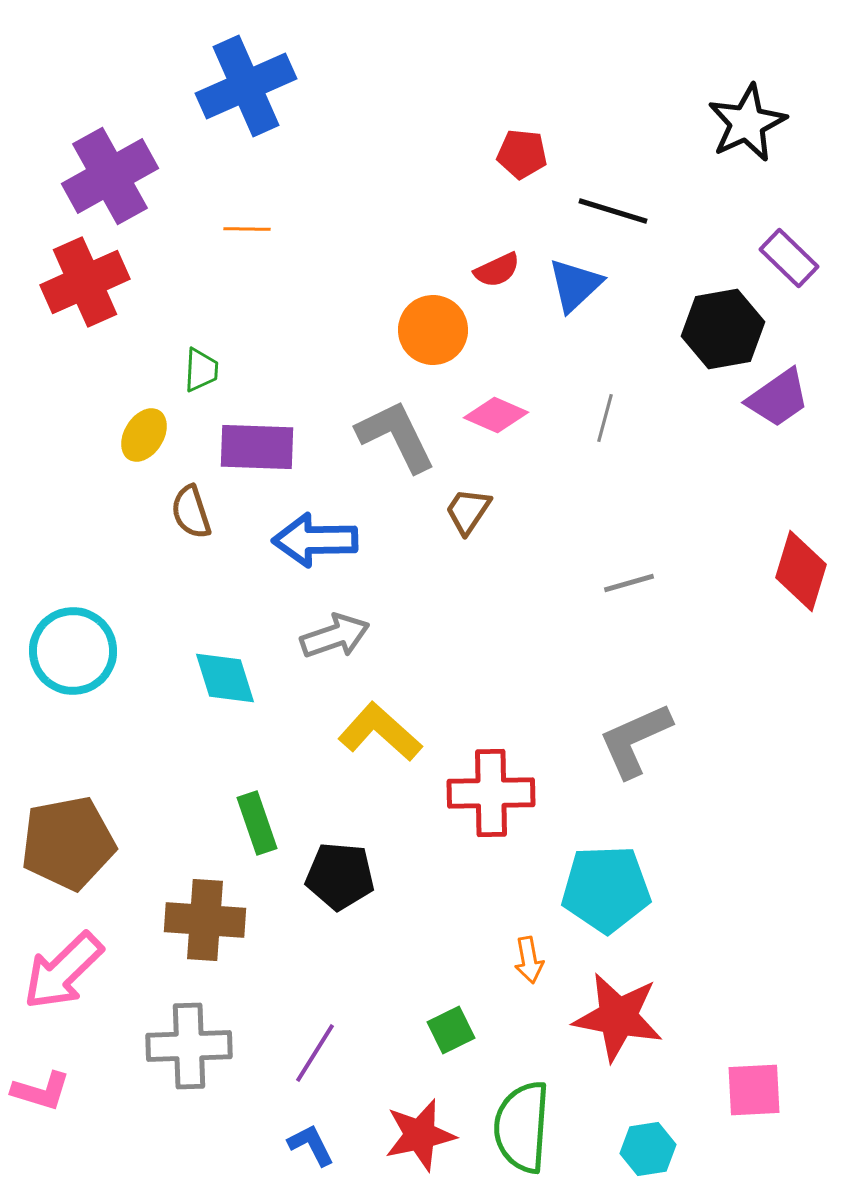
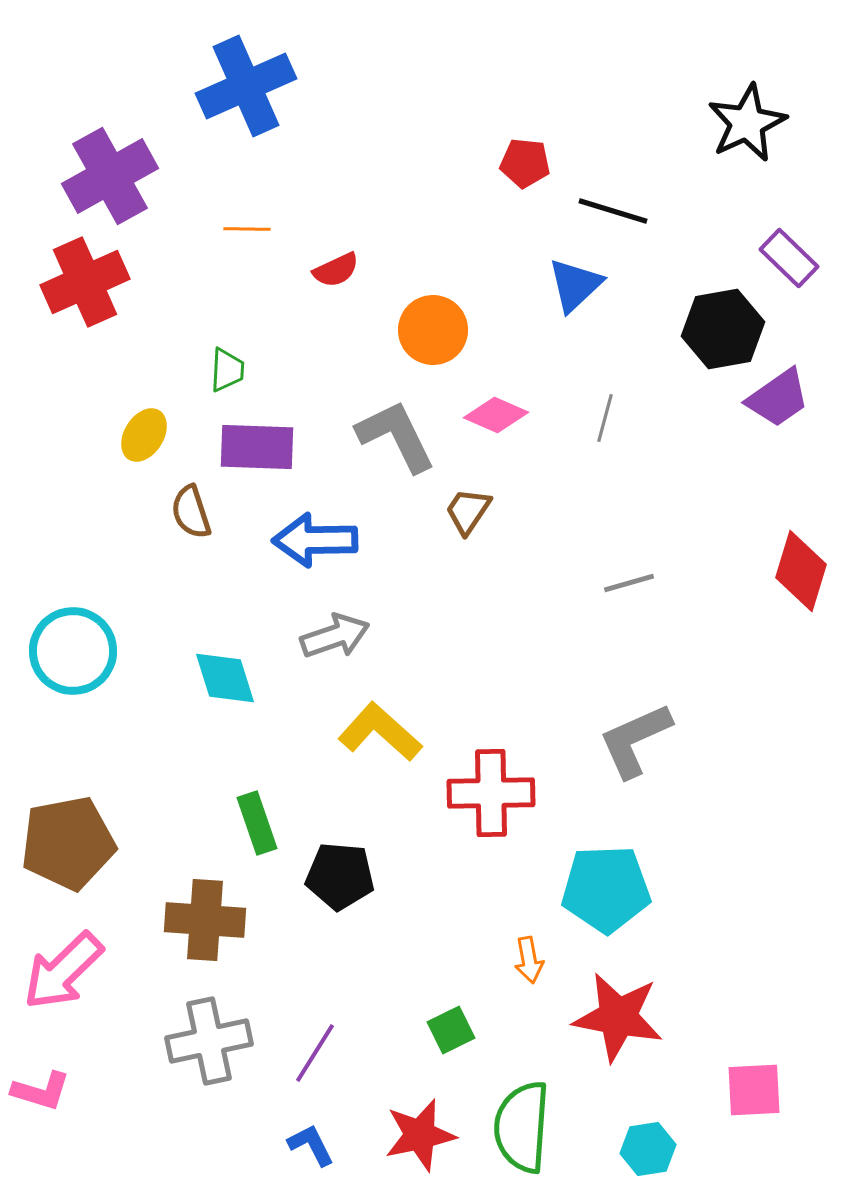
red pentagon at (522, 154): moved 3 px right, 9 px down
red semicircle at (497, 270): moved 161 px left
green trapezoid at (201, 370): moved 26 px right
gray cross at (189, 1046): moved 20 px right, 5 px up; rotated 10 degrees counterclockwise
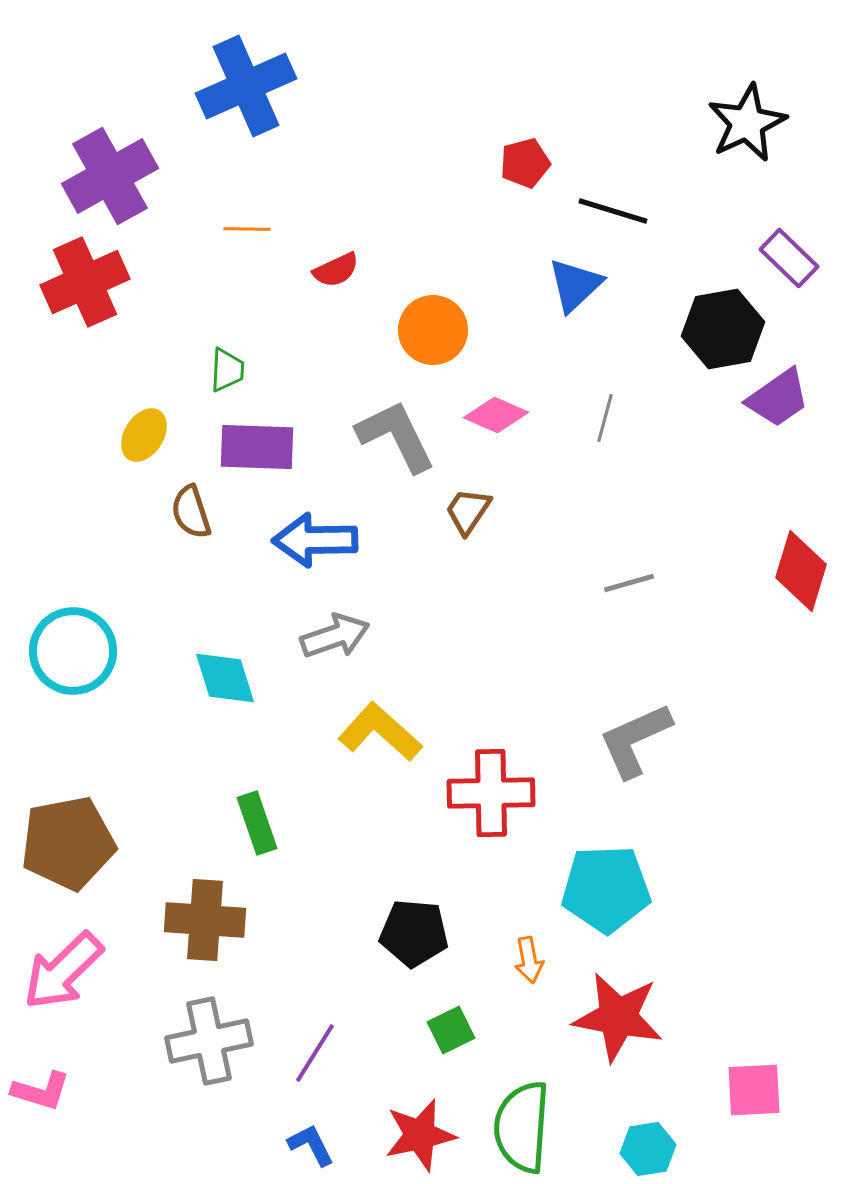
red pentagon at (525, 163): rotated 21 degrees counterclockwise
black pentagon at (340, 876): moved 74 px right, 57 px down
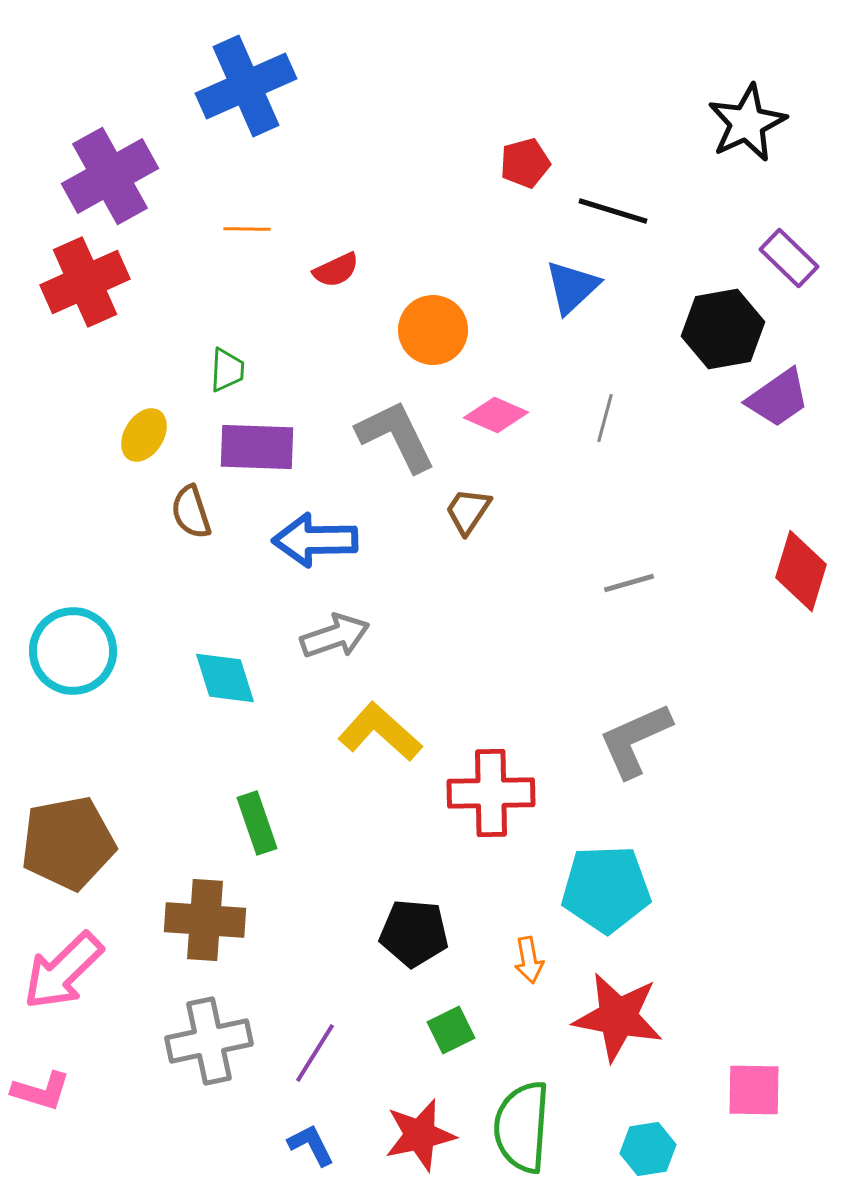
blue triangle at (575, 285): moved 3 px left, 2 px down
pink square at (754, 1090): rotated 4 degrees clockwise
